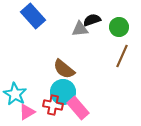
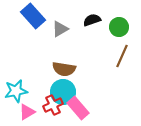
gray triangle: moved 20 px left; rotated 24 degrees counterclockwise
brown semicircle: rotated 30 degrees counterclockwise
cyan star: moved 1 px right, 3 px up; rotated 30 degrees clockwise
red cross: rotated 36 degrees counterclockwise
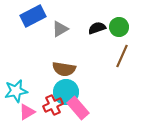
blue rectangle: rotated 75 degrees counterclockwise
black semicircle: moved 5 px right, 8 px down
cyan circle: moved 3 px right
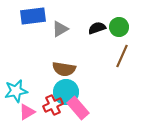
blue rectangle: rotated 20 degrees clockwise
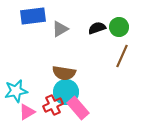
brown semicircle: moved 4 px down
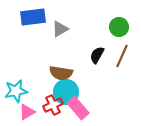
blue rectangle: moved 1 px down
black semicircle: moved 27 px down; rotated 42 degrees counterclockwise
brown semicircle: moved 3 px left
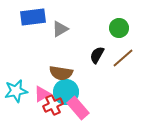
green circle: moved 1 px down
brown line: moved 1 px right, 2 px down; rotated 25 degrees clockwise
pink triangle: moved 15 px right, 18 px up
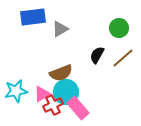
brown semicircle: rotated 30 degrees counterclockwise
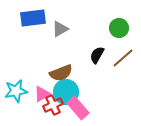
blue rectangle: moved 1 px down
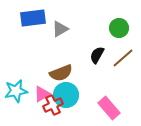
cyan circle: moved 3 px down
pink rectangle: moved 31 px right
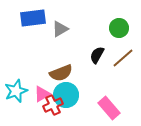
cyan star: rotated 10 degrees counterclockwise
